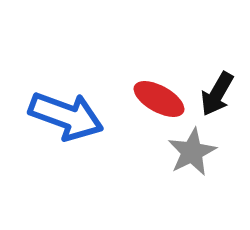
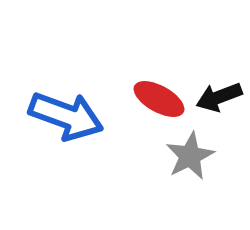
black arrow: moved 2 px right, 3 px down; rotated 39 degrees clockwise
gray star: moved 2 px left, 4 px down
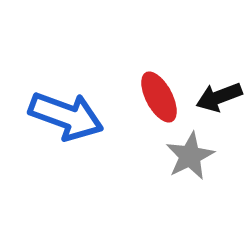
red ellipse: moved 2 px up; rotated 33 degrees clockwise
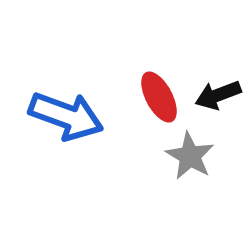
black arrow: moved 1 px left, 2 px up
gray star: rotated 15 degrees counterclockwise
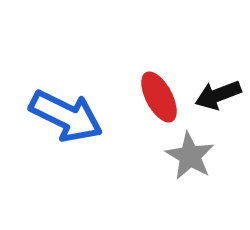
blue arrow: rotated 6 degrees clockwise
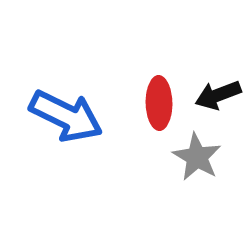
red ellipse: moved 6 px down; rotated 27 degrees clockwise
gray star: moved 7 px right, 1 px down
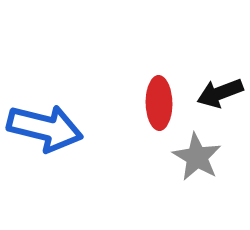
black arrow: moved 2 px right, 2 px up
blue arrow: moved 21 px left, 12 px down; rotated 12 degrees counterclockwise
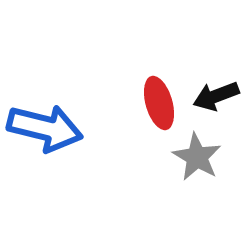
black arrow: moved 4 px left, 3 px down
red ellipse: rotated 15 degrees counterclockwise
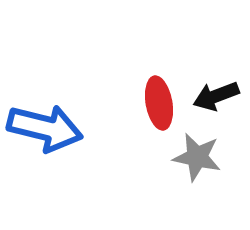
red ellipse: rotated 6 degrees clockwise
gray star: rotated 18 degrees counterclockwise
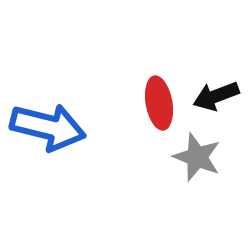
blue arrow: moved 3 px right, 1 px up
gray star: rotated 9 degrees clockwise
